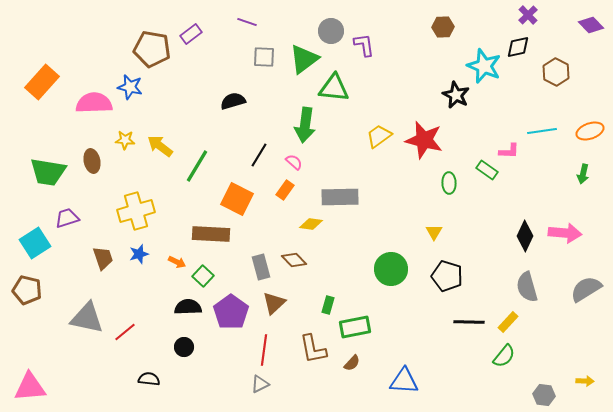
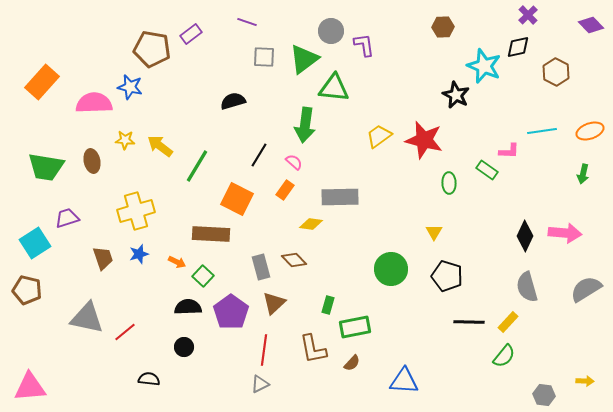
green trapezoid at (48, 172): moved 2 px left, 5 px up
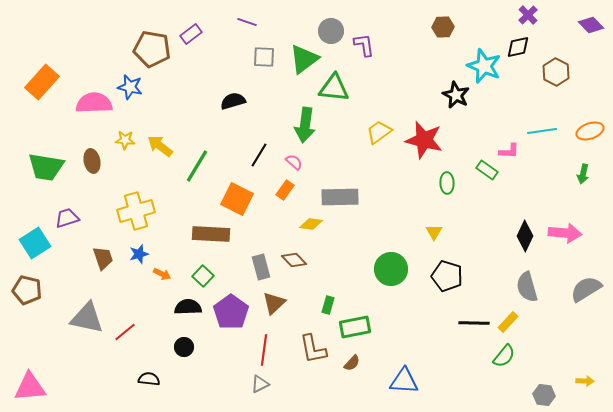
yellow trapezoid at (379, 136): moved 4 px up
green ellipse at (449, 183): moved 2 px left
orange arrow at (177, 262): moved 15 px left, 12 px down
black line at (469, 322): moved 5 px right, 1 px down
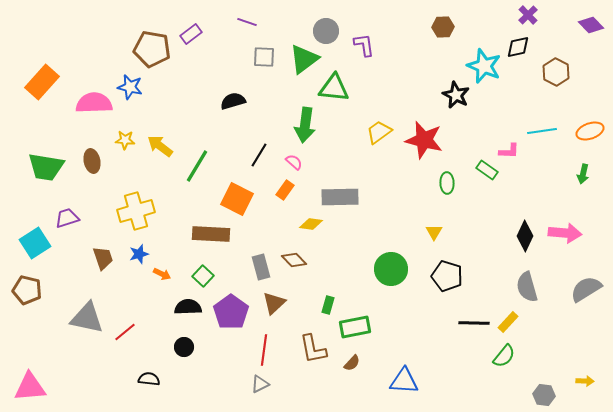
gray circle at (331, 31): moved 5 px left
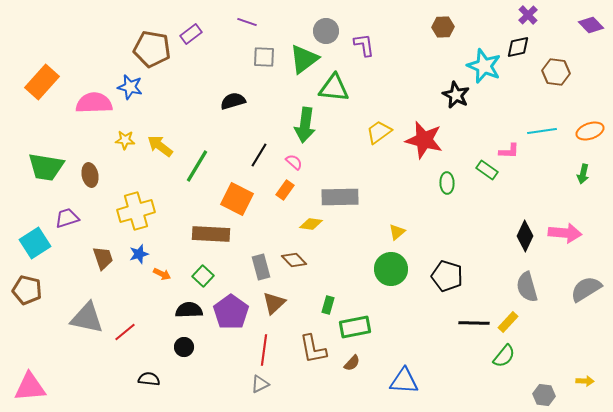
brown hexagon at (556, 72): rotated 20 degrees counterclockwise
brown ellipse at (92, 161): moved 2 px left, 14 px down
yellow triangle at (434, 232): moved 37 px left; rotated 18 degrees clockwise
black semicircle at (188, 307): moved 1 px right, 3 px down
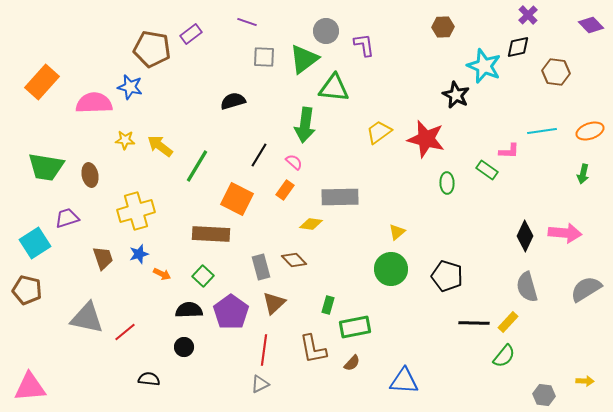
red star at (424, 140): moved 2 px right, 1 px up
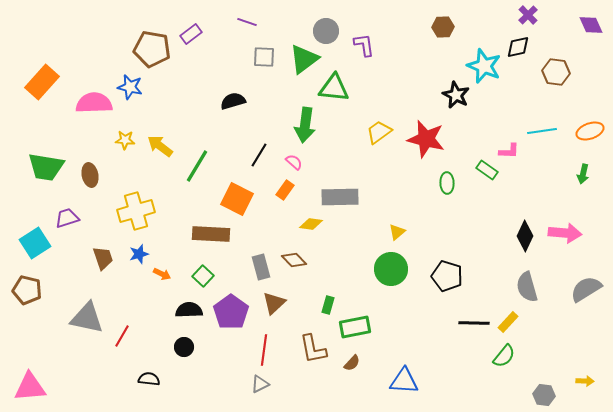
purple diamond at (591, 25): rotated 20 degrees clockwise
red line at (125, 332): moved 3 px left, 4 px down; rotated 20 degrees counterclockwise
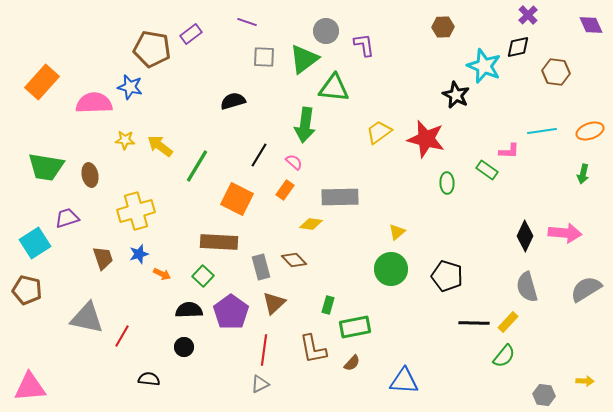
brown rectangle at (211, 234): moved 8 px right, 8 px down
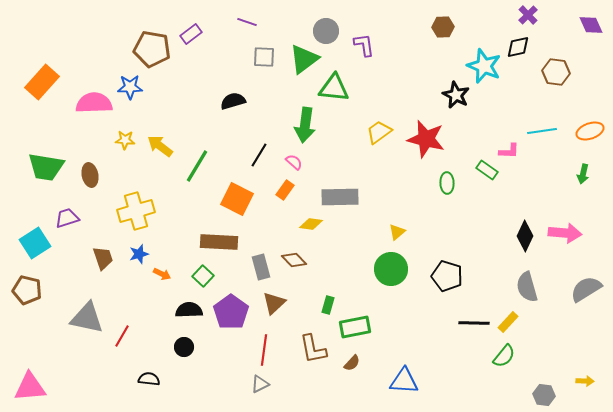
blue star at (130, 87): rotated 15 degrees counterclockwise
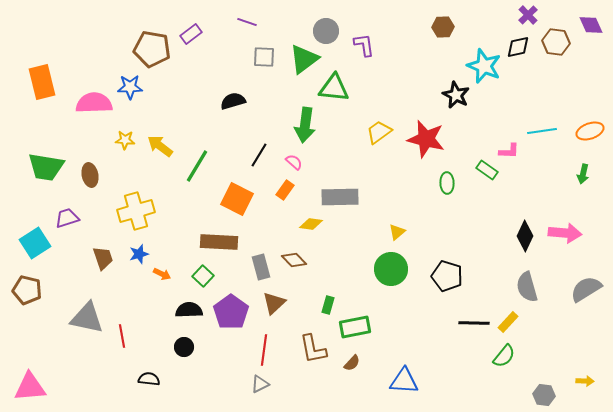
brown hexagon at (556, 72): moved 30 px up
orange rectangle at (42, 82): rotated 56 degrees counterclockwise
red line at (122, 336): rotated 40 degrees counterclockwise
